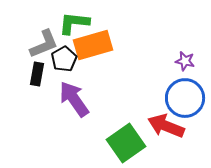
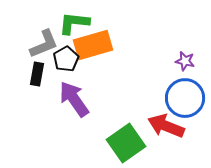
black pentagon: moved 2 px right
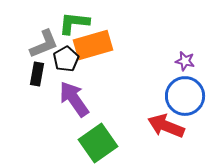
blue circle: moved 2 px up
green square: moved 28 px left
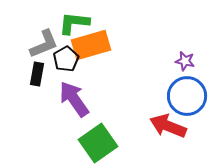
orange rectangle: moved 2 px left
blue circle: moved 2 px right
red arrow: moved 2 px right
